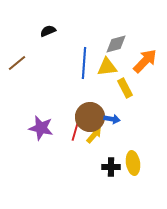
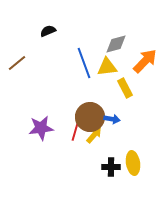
blue line: rotated 24 degrees counterclockwise
purple star: rotated 20 degrees counterclockwise
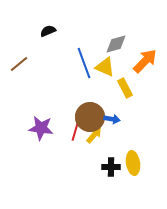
brown line: moved 2 px right, 1 px down
yellow triangle: moved 2 px left; rotated 30 degrees clockwise
purple star: rotated 15 degrees clockwise
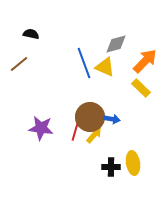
black semicircle: moved 17 px left, 3 px down; rotated 35 degrees clockwise
yellow rectangle: moved 16 px right; rotated 18 degrees counterclockwise
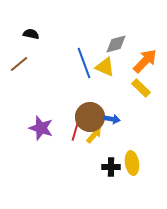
purple star: rotated 10 degrees clockwise
yellow ellipse: moved 1 px left
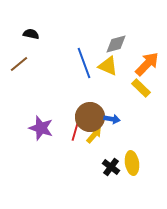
orange arrow: moved 2 px right, 3 px down
yellow triangle: moved 3 px right, 1 px up
black cross: rotated 36 degrees clockwise
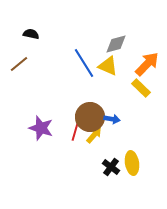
blue line: rotated 12 degrees counterclockwise
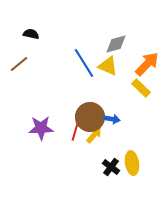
purple star: rotated 20 degrees counterclockwise
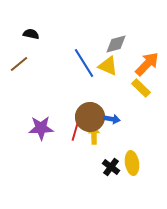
yellow arrow: rotated 42 degrees counterclockwise
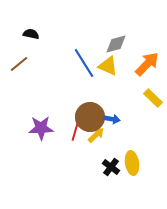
yellow rectangle: moved 12 px right, 10 px down
yellow arrow: moved 2 px right; rotated 48 degrees clockwise
